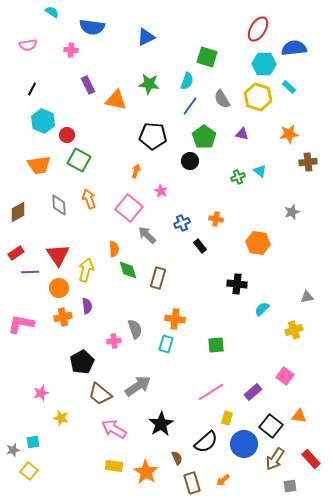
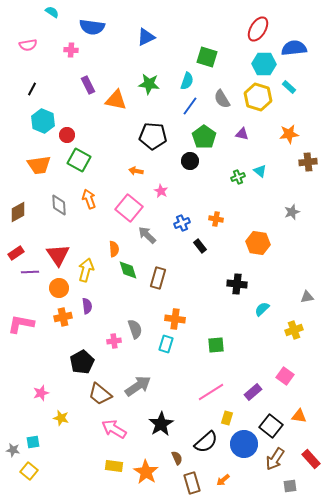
orange arrow at (136, 171): rotated 96 degrees counterclockwise
gray star at (13, 450): rotated 24 degrees clockwise
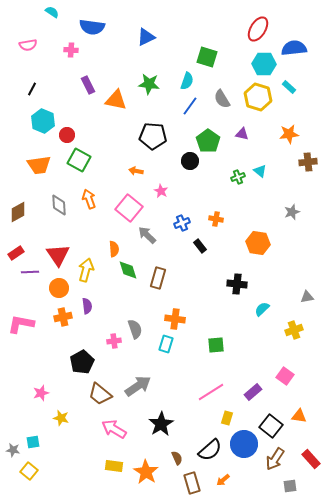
green pentagon at (204, 137): moved 4 px right, 4 px down
black semicircle at (206, 442): moved 4 px right, 8 px down
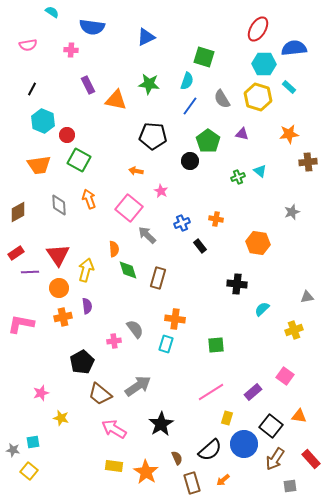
green square at (207, 57): moved 3 px left
gray semicircle at (135, 329): rotated 18 degrees counterclockwise
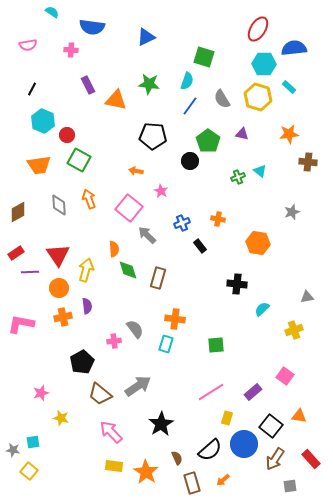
brown cross at (308, 162): rotated 12 degrees clockwise
orange cross at (216, 219): moved 2 px right
pink arrow at (114, 429): moved 3 px left, 3 px down; rotated 15 degrees clockwise
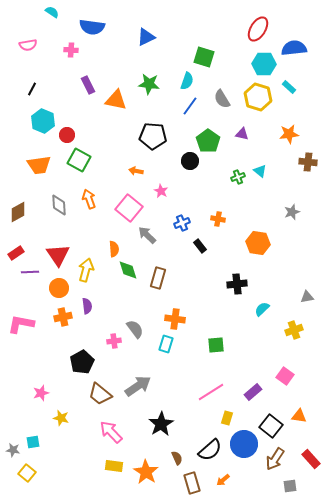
black cross at (237, 284): rotated 12 degrees counterclockwise
yellow square at (29, 471): moved 2 px left, 2 px down
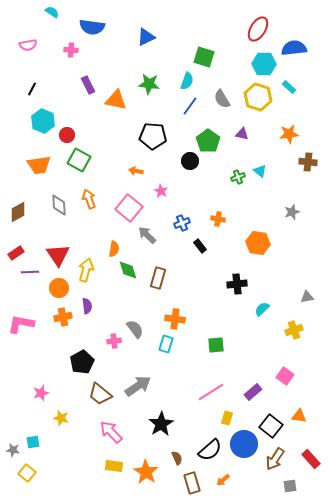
orange semicircle at (114, 249): rotated 14 degrees clockwise
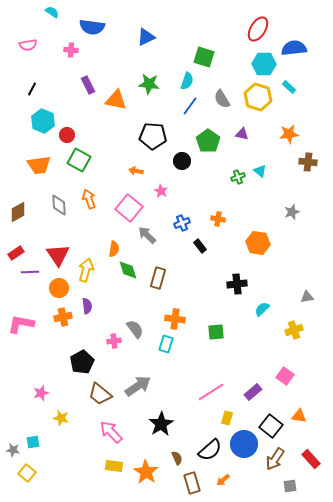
black circle at (190, 161): moved 8 px left
green square at (216, 345): moved 13 px up
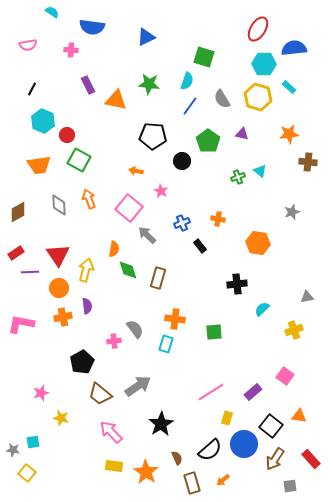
green square at (216, 332): moved 2 px left
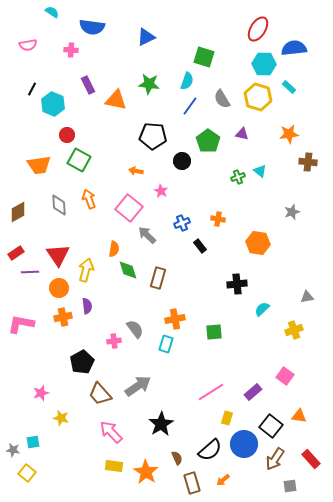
cyan hexagon at (43, 121): moved 10 px right, 17 px up
orange cross at (175, 319): rotated 18 degrees counterclockwise
brown trapezoid at (100, 394): rotated 10 degrees clockwise
